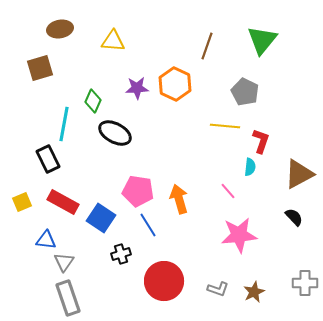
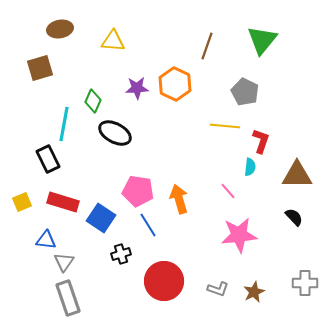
brown triangle: moved 2 px left, 1 px down; rotated 28 degrees clockwise
red rectangle: rotated 12 degrees counterclockwise
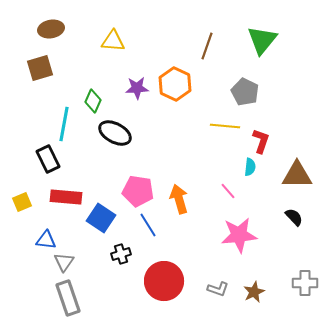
brown ellipse: moved 9 px left
red rectangle: moved 3 px right, 5 px up; rotated 12 degrees counterclockwise
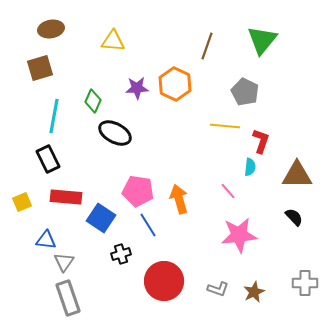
cyan line: moved 10 px left, 8 px up
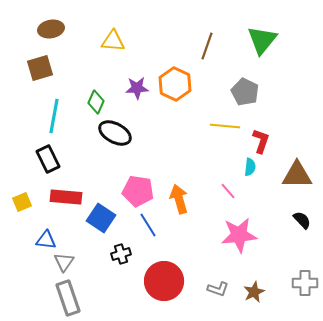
green diamond: moved 3 px right, 1 px down
black semicircle: moved 8 px right, 3 px down
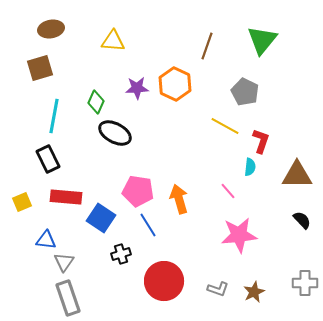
yellow line: rotated 24 degrees clockwise
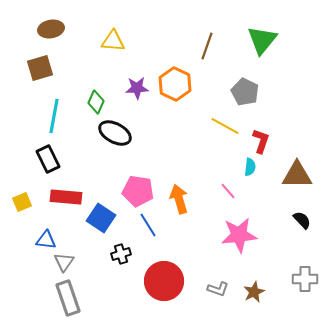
gray cross: moved 4 px up
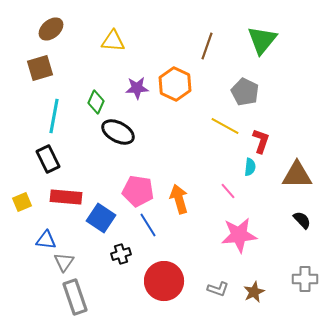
brown ellipse: rotated 30 degrees counterclockwise
black ellipse: moved 3 px right, 1 px up
gray rectangle: moved 7 px right, 1 px up
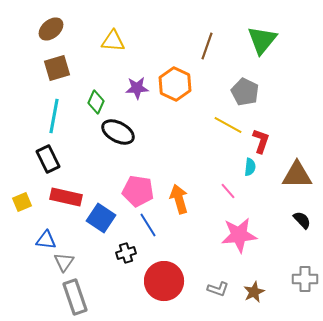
brown square: moved 17 px right
yellow line: moved 3 px right, 1 px up
red rectangle: rotated 8 degrees clockwise
black cross: moved 5 px right, 1 px up
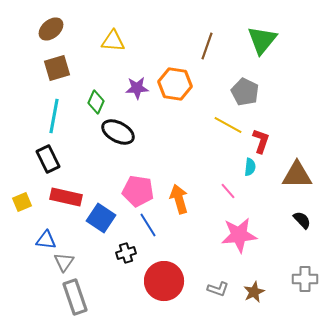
orange hexagon: rotated 16 degrees counterclockwise
